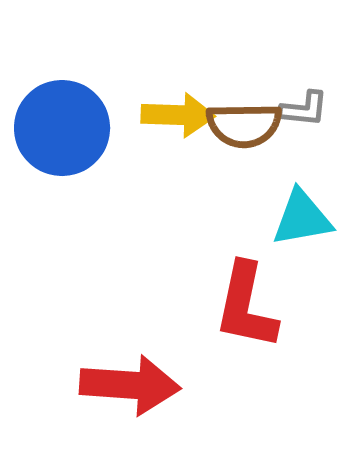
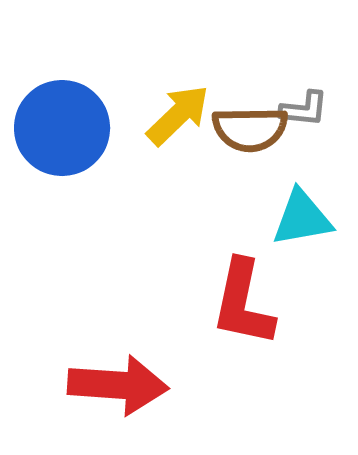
yellow arrow: rotated 46 degrees counterclockwise
brown semicircle: moved 6 px right, 4 px down
red L-shape: moved 3 px left, 3 px up
red arrow: moved 12 px left
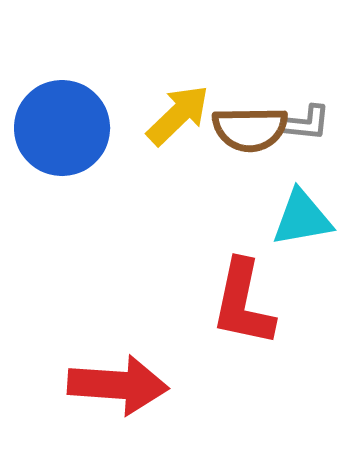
gray L-shape: moved 2 px right, 14 px down
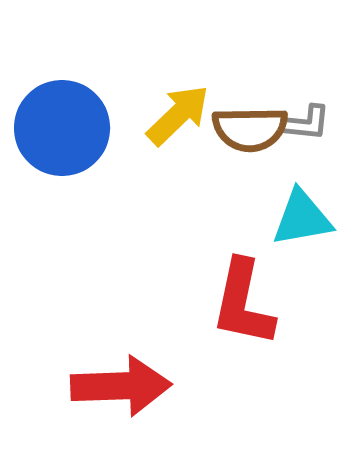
red arrow: moved 3 px right, 1 px down; rotated 6 degrees counterclockwise
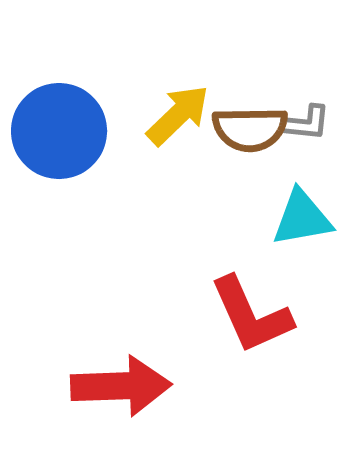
blue circle: moved 3 px left, 3 px down
red L-shape: moved 8 px right, 12 px down; rotated 36 degrees counterclockwise
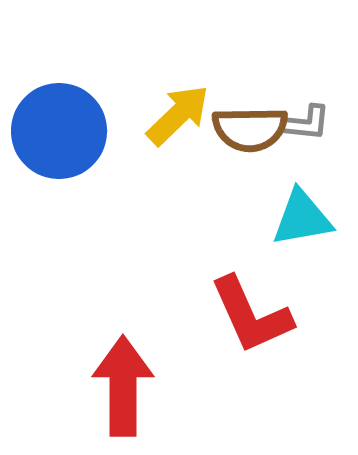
red arrow: moved 2 px right; rotated 88 degrees counterclockwise
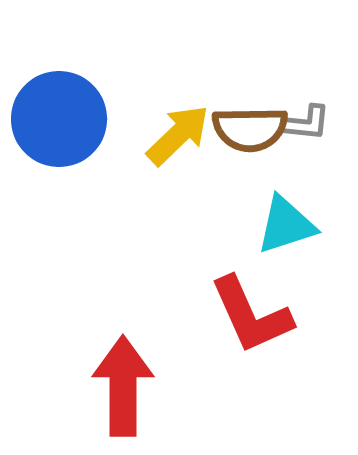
yellow arrow: moved 20 px down
blue circle: moved 12 px up
cyan triangle: moved 16 px left, 7 px down; rotated 8 degrees counterclockwise
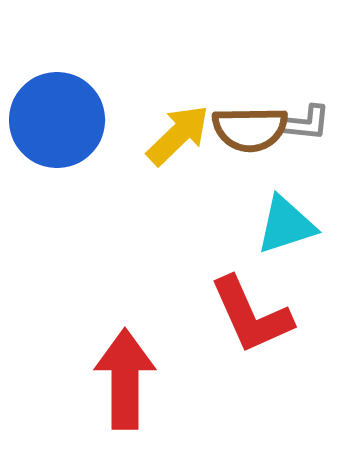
blue circle: moved 2 px left, 1 px down
red arrow: moved 2 px right, 7 px up
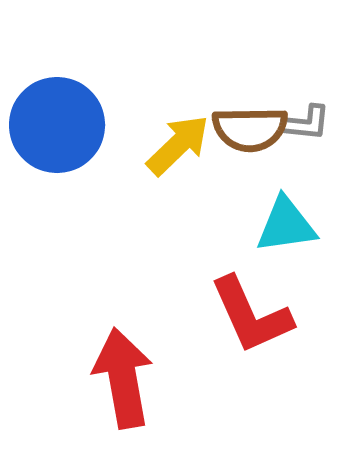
blue circle: moved 5 px down
yellow arrow: moved 10 px down
cyan triangle: rotated 10 degrees clockwise
red arrow: moved 2 px left, 1 px up; rotated 10 degrees counterclockwise
